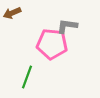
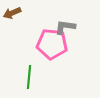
gray L-shape: moved 2 px left, 1 px down
green line: moved 2 px right; rotated 15 degrees counterclockwise
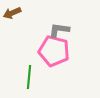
gray L-shape: moved 6 px left, 3 px down
pink pentagon: moved 2 px right, 7 px down; rotated 8 degrees clockwise
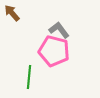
brown arrow: rotated 72 degrees clockwise
gray L-shape: rotated 45 degrees clockwise
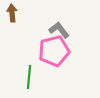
brown arrow: rotated 36 degrees clockwise
pink pentagon: rotated 28 degrees counterclockwise
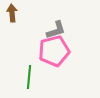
gray L-shape: moved 3 px left; rotated 110 degrees clockwise
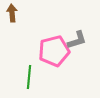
gray L-shape: moved 21 px right, 10 px down
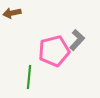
brown arrow: rotated 96 degrees counterclockwise
gray L-shape: rotated 30 degrees counterclockwise
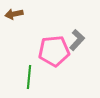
brown arrow: moved 2 px right, 1 px down
pink pentagon: rotated 8 degrees clockwise
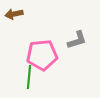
gray L-shape: rotated 30 degrees clockwise
pink pentagon: moved 12 px left, 4 px down
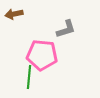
gray L-shape: moved 11 px left, 11 px up
pink pentagon: rotated 12 degrees clockwise
